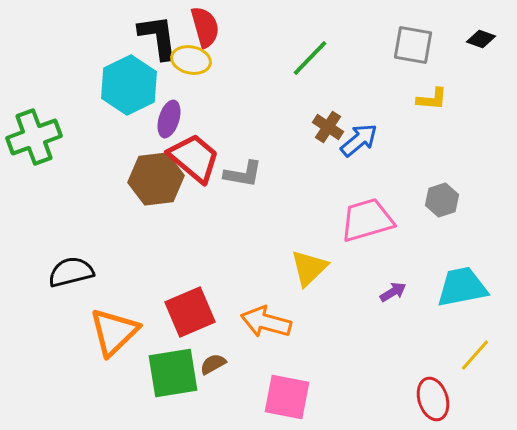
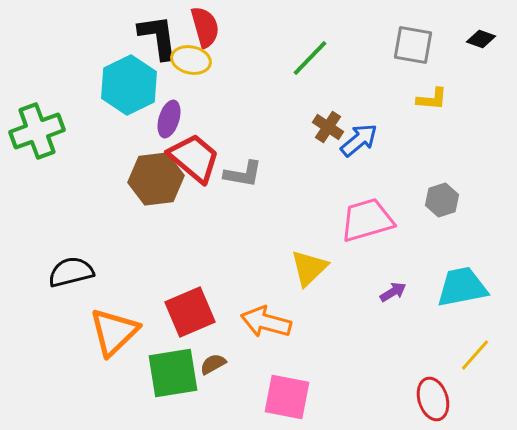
green cross: moved 3 px right, 6 px up
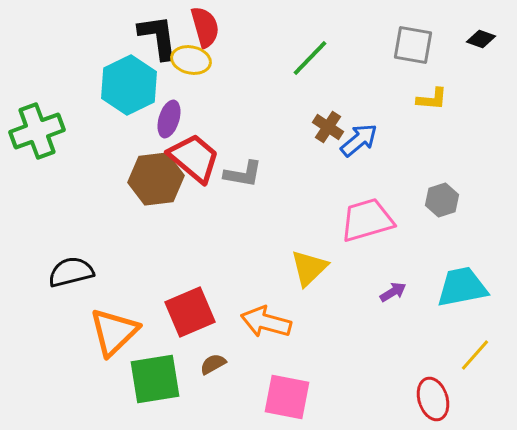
green square: moved 18 px left, 6 px down
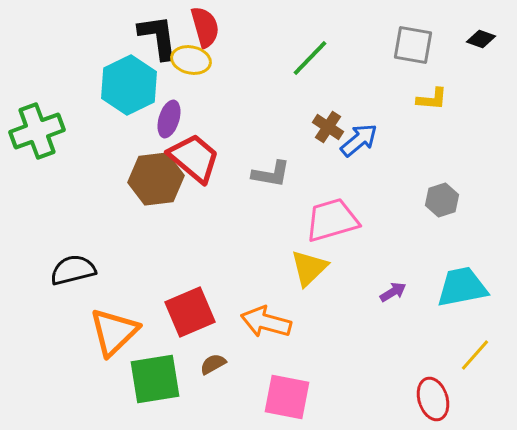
gray L-shape: moved 28 px right
pink trapezoid: moved 35 px left
black semicircle: moved 2 px right, 2 px up
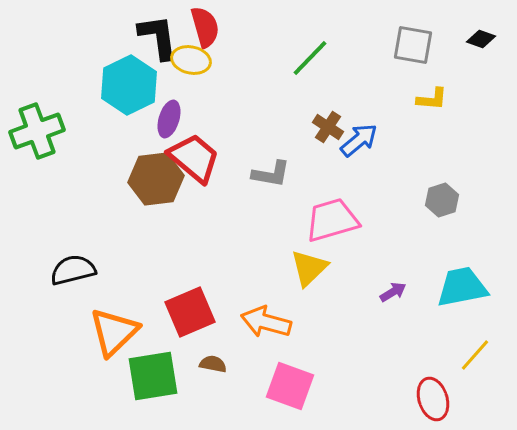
brown semicircle: rotated 40 degrees clockwise
green square: moved 2 px left, 3 px up
pink square: moved 3 px right, 11 px up; rotated 9 degrees clockwise
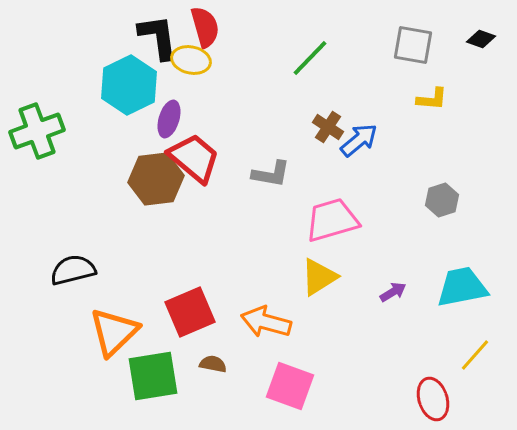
yellow triangle: moved 10 px right, 9 px down; rotated 12 degrees clockwise
